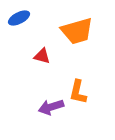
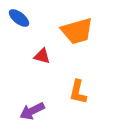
blue ellipse: rotated 65 degrees clockwise
purple arrow: moved 19 px left, 4 px down; rotated 10 degrees counterclockwise
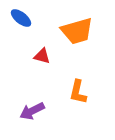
blue ellipse: moved 2 px right
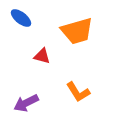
orange L-shape: rotated 45 degrees counterclockwise
purple arrow: moved 6 px left, 8 px up
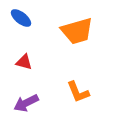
red triangle: moved 18 px left, 6 px down
orange L-shape: rotated 10 degrees clockwise
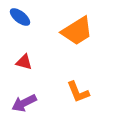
blue ellipse: moved 1 px left, 1 px up
orange trapezoid: rotated 16 degrees counterclockwise
purple arrow: moved 2 px left
